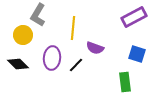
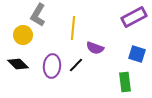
purple ellipse: moved 8 px down
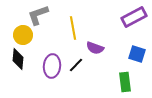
gray L-shape: rotated 40 degrees clockwise
yellow line: rotated 15 degrees counterclockwise
black diamond: moved 5 px up; rotated 50 degrees clockwise
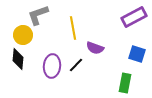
green rectangle: moved 1 px down; rotated 18 degrees clockwise
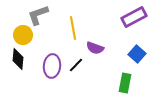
blue square: rotated 24 degrees clockwise
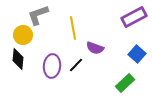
green rectangle: rotated 36 degrees clockwise
